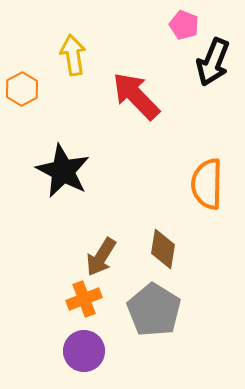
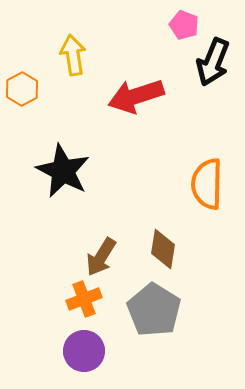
red arrow: rotated 64 degrees counterclockwise
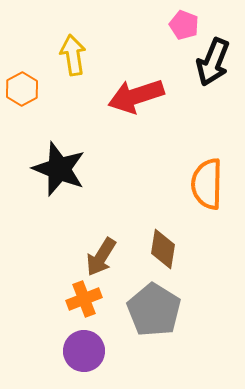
black star: moved 4 px left, 2 px up; rotated 6 degrees counterclockwise
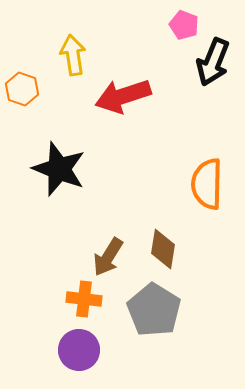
orange hexagon: rotated 12 degrees counterclockwise
red arrow: moved 13 px left
brown arrow: moved 7 px right
orange cross: rotated 28 degrees clockwise
purple circle: moved 5 px left, 1 px up
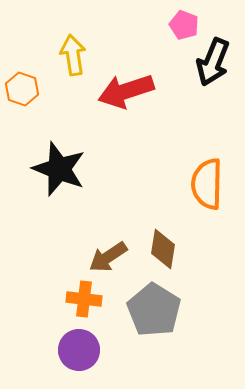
red arrow: moved 3 px right, 5 px up
brown arrow: rotated 24 degrees clockwise
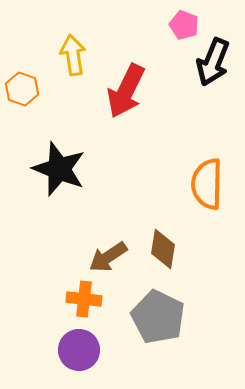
red arrow: rotated 46 degrees counterclockwise
gray pentagon: moved 4 px right, 7 px down; rotated 6 degrees counterclockwise
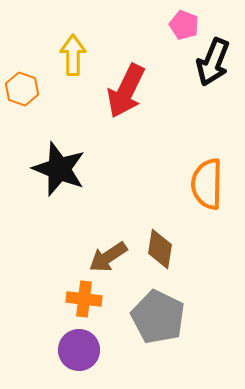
yellow arrow: rotated 9 degrees clockwise
brown diamond: moved 3 px left
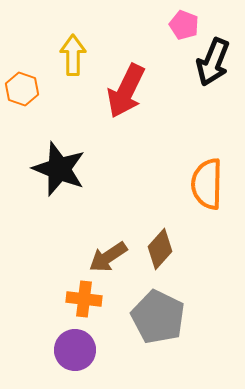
brown diamond: rotated 33 degrees clockwise
purple circle: moved 4 px left
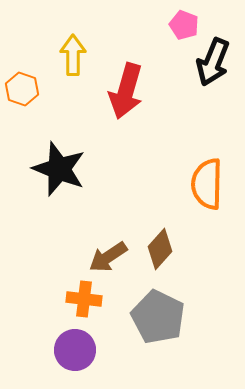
red arrow: rotated 10 degrees counterclockwise
